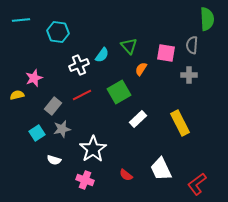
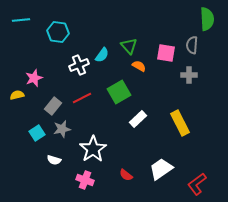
orange semicircle: moved 2 px left, 3 px up; rotated 88 degrees clockwise
red line: moved 3 px down
white trapezoid: rotated 80 degrees clockwise
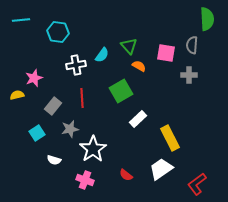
white cross: moved 3 px left; rotated 12 degrees clockwise
green square: moved 2 px right, 1 px up
red line: rotated 66 degrees counterclockwise
yellow rectangle: moved 10 px left, 15 px down
gray star: moved 8 px right
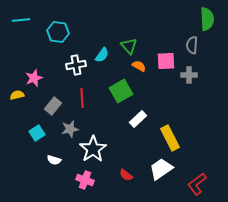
pink square: moved 8 px down; rotated 12 degrees counterclockwise
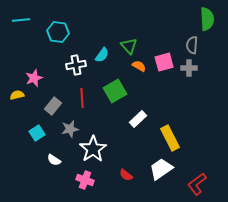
pink square: moved 2 px left, 1 px down; rotated 12 degrees counterclockwise
gray cross: moved 7 px up
green square: moved 6 px left
white semicircle: rotated 16 degrees clockwise
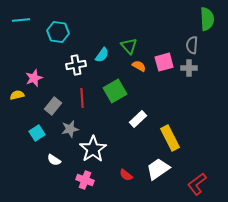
white trapezoid: moved 3 px left
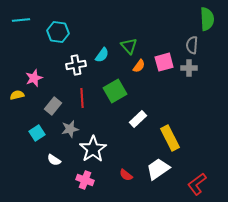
orange semicircle: rotated 96 degrees clockwise
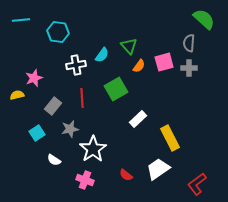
green semicircle: moved 3 px left; rotated 45 degrees counterclockwise
gray semicircle: moved 3 px left, 2 px up
green square: moved 1 px right, 2 px up
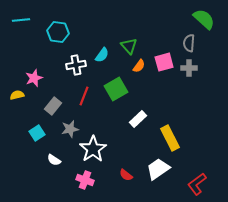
red line: moved 2 px right, 2 px up; rotated 24 degrees clockwise
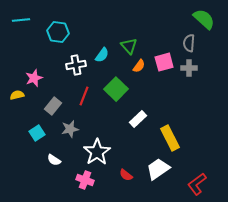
green square: rotated 15 degrees counterclockwise
white star: moved 4 px right, 3 px down
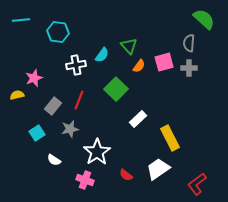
red line: moved 5 px left, 4 px down
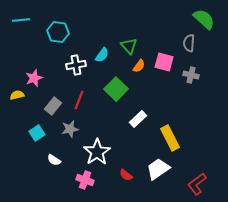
pink square: rotated 30 degrees clockwise
gray cross: moved 2 px right, 7 px down; rotated 14 degrees clockwise
